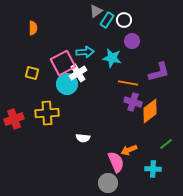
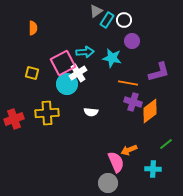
white semicircle: moved 8 px right, 26 px up
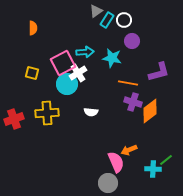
green line: moved 16 px down
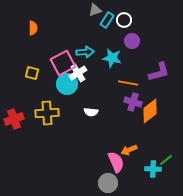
gray triangle: moved 1 px left, 1 px up; rotated 16 degrees clockwise
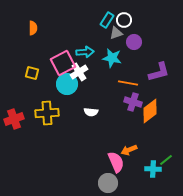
gray triangle: moved 21 px right, 23 px down
purple circle: moved 2 px right, 1 px down
white cross: moved 1 px right, 1 px up
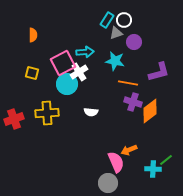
orange semicircle: moved 7 px down
cyan star: moved 3 px right, 3 px down
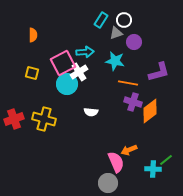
cyan rectangle: moved 6 px left
yellow cross: moved 3 px left, 6 px down; rotated 20 degrees clockwise
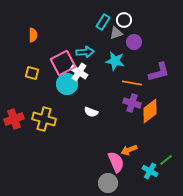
cyan rectangle: moved 2 px right, 2 px down
white cross: rotated 24 degrees counterclockwise
orange line: moved 4 px right
purple cross: moved 1 px left, 1 px down
white semicircle: rotated 16 degrees clockwise
cyan cross: moved 3 px left, 2 px down; rotated 28 degrees clockwise
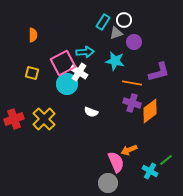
yellow cross: rotated 30 degrees clockwise
